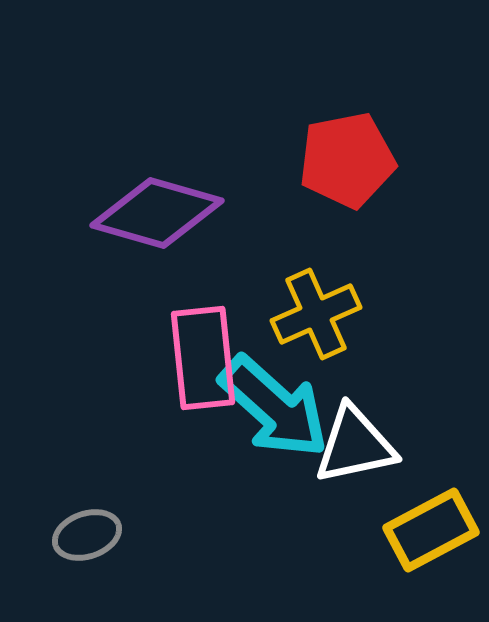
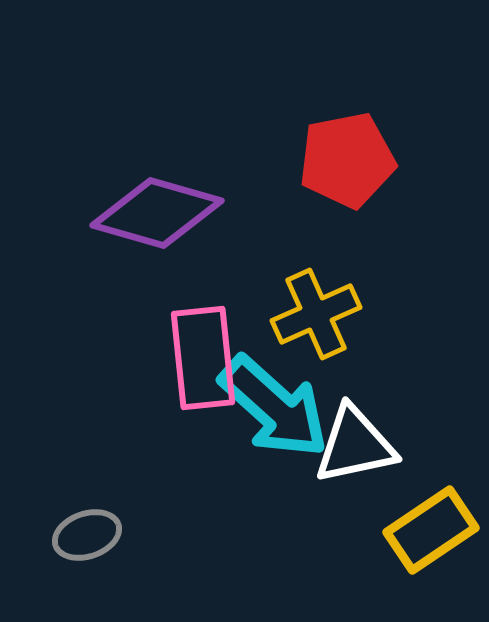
yellow rectangle: rotated 6 degrees counterclockwise
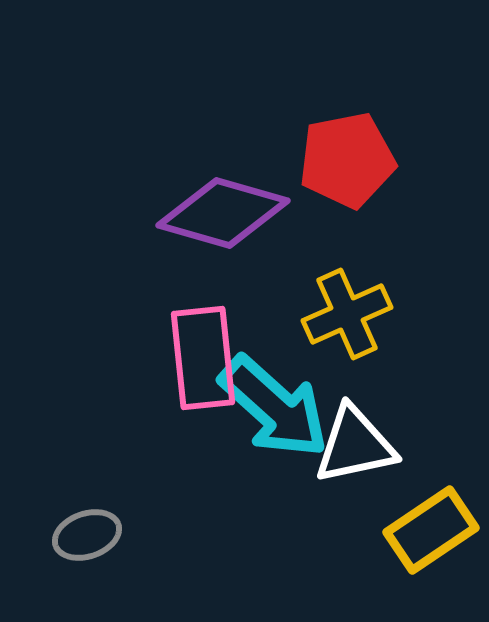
purple diamond: moved 66 px right
yellow cross: moved 31 px right
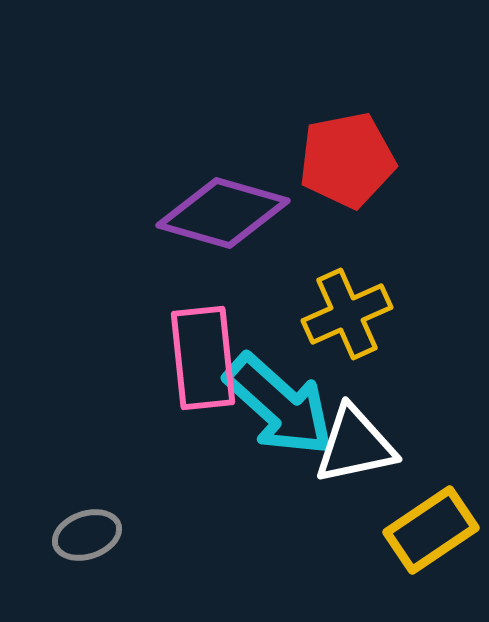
cyan arrow: moved 5 px right, 2 px up
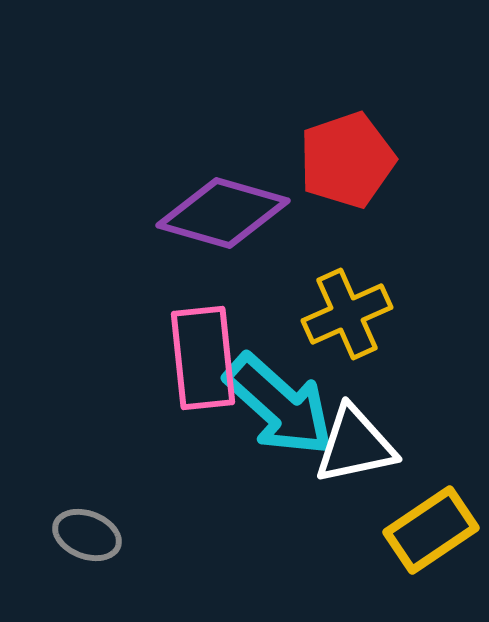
red pentagon: rotated 8 degrees counterclockwise
gray ellipse: rotated 40 degrees clockwise
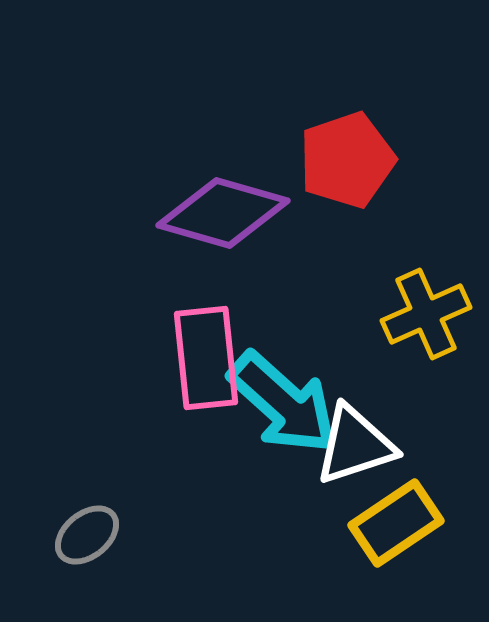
yellow cross: moved 79 px right
pink rectangle: moved 3 px right
cyan arrow: moved 4 px right, 2 px up
white triangle: rotated 6 degrees counterclockwise
yellow rectangle: moved 35 px left, 7 px up
gray ellipse: rotated 60 degrees counterclockwise
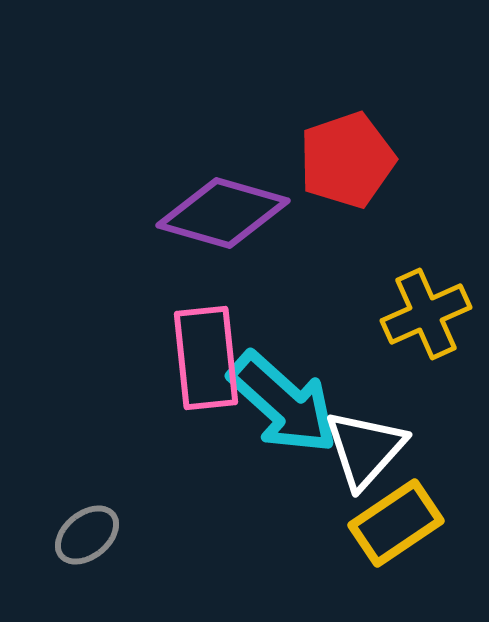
white triangle: moved 10 px right, 4 px down; rotated 30 degrees counterclockwise
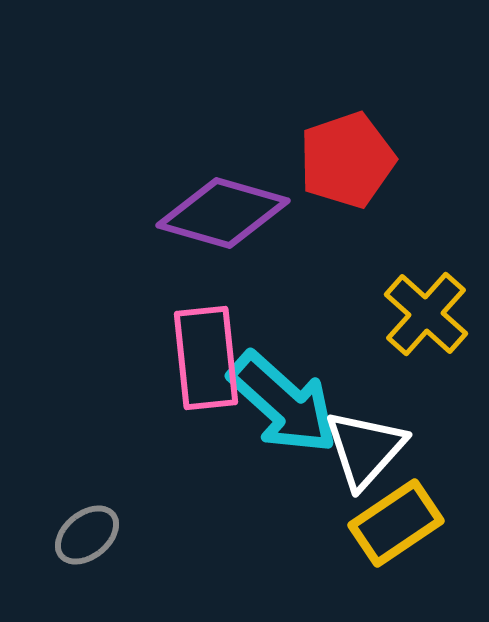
yellow cross: rotated 24 degrees counterclockwise
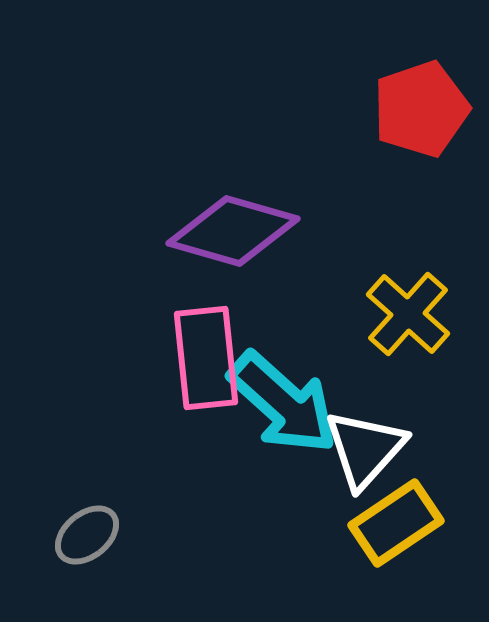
red pentagon: moved 74 px right, 51 px up
purple diamond: moved 10 px right, 18 px down
yellow cross: moved 18 px left
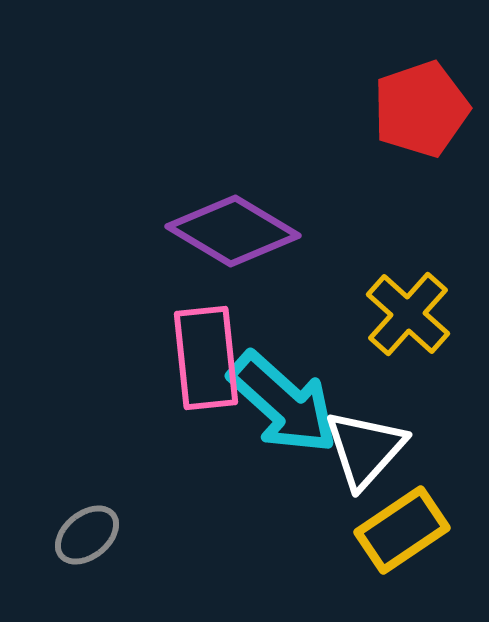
purple diamond: rotated 15 degrees clockwise
yellow rectangle: moved 6 px right, 7 px down
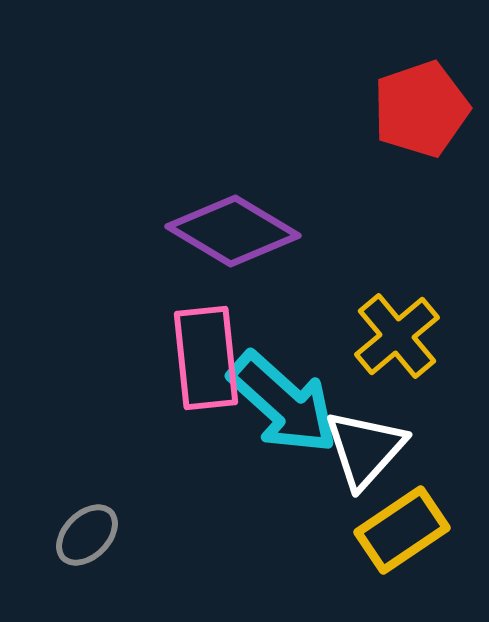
yellow cross: moved 11 px left, 22 px down; rotated 8 degrees clockwise
gray ellipse: rotated 6 degrees counterclockwise
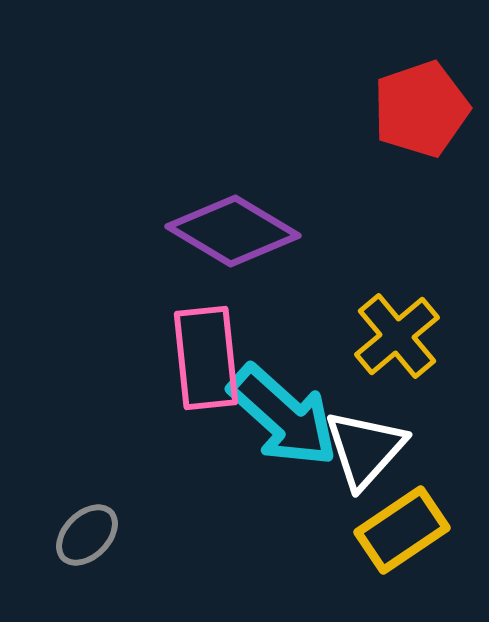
cyan arrow: moved 13 px down
